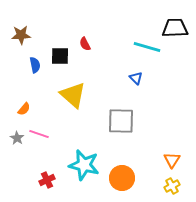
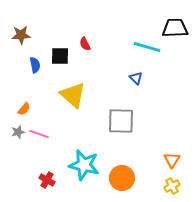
gray star: moved 1 px right, 6 px up; rotated 24 degrees clockwise
red cross: rotated 35 degrees counterclockwise
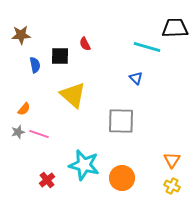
red cross: rotated 21 degrees clockwise
yellow cross: rotated 35 degrees counterclockwise
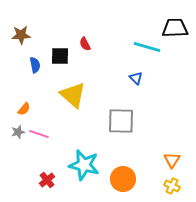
orange circle: moved 1 px right, 1 px down
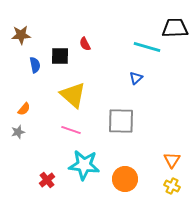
blue triangle: rotated 32 degrees clockwise
pink line: moved 32 px right, 4 px up
cyan star: rotated 8 degrees counterclockwise
orange circle: moved 2 px right
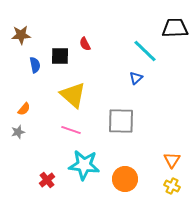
cyan line: moved 2 px left, 4 px down; rotated 28 degrees clockwise
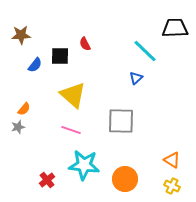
blue semicircle: rotated 49 degrees clockwise
gray star: moved 5 px up
orange triangle: rotated 30 degrees counterclockwise
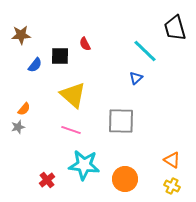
black trapezoid: rotated 104 degrees counterclockwise
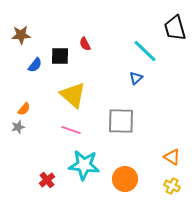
orange triangle: moved 3 px up
